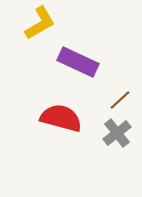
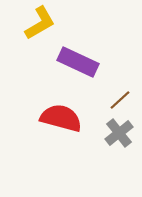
gray cross: moved 2 px right
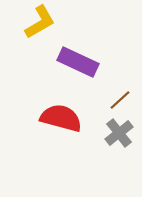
yellow L-shape: moved 1 px up
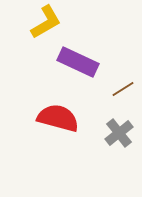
yellow L-shape: moved 6 px right
brown line: moved 3 px right, 11 px up; rotated 10 degrees clockwise
red semicircle: moved 3 px left
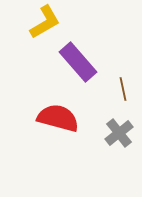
yellow L-shape: moved 1 px left
purple rectangle: rotated 24 degrees clockwise
brown line: rotated 70 degrees counterclockwise
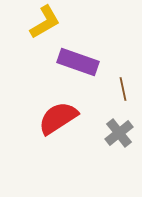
purple rectangle: rotated 30 degrees counterclockwise
red semicircle: rotated 48 degrees counterclockwise
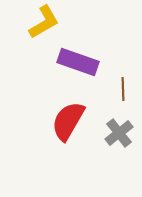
yellow L-shape: moved 1 px left
brown line: rotated 10 degrees clockwise
red semicircle: moved 10 px right, 3 px down; rotated 27 degrees counterclockwise
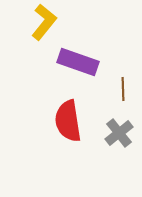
yellow L-shape: rotated 21 degrees counterclockwise
red semicircle: rotated 39 degrees counterclockwise
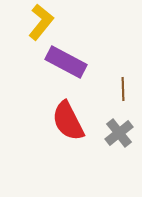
yellow L-shape: moved 3 px left
purple rectangle: moved 12 px left; rotated 9 degrees clockwise
red semicircle: rotated 18 degrees counterclockwise
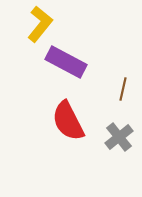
yellow L-shape: moved 1 px left, 2 px down
brown line: rotated 15 degrees clockwise
gray cross: moved 4 px down
